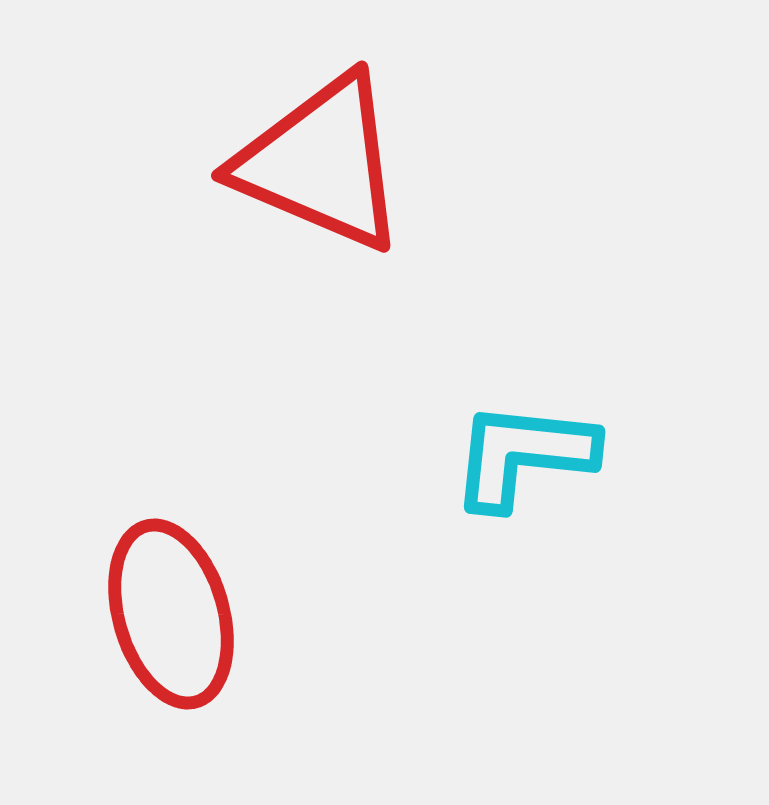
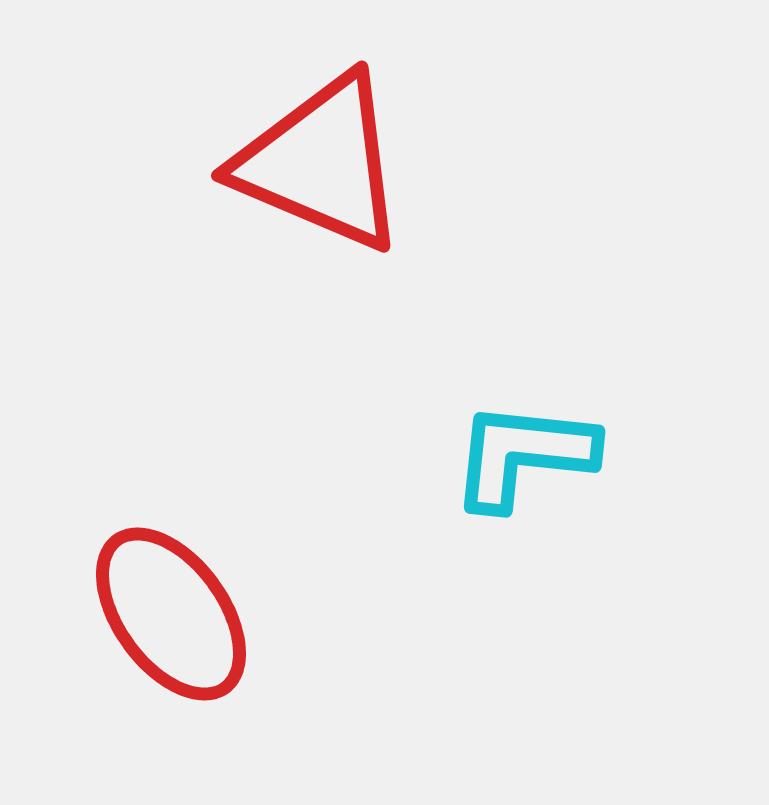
red ellipse: rotated 20 degrees counterclockwise
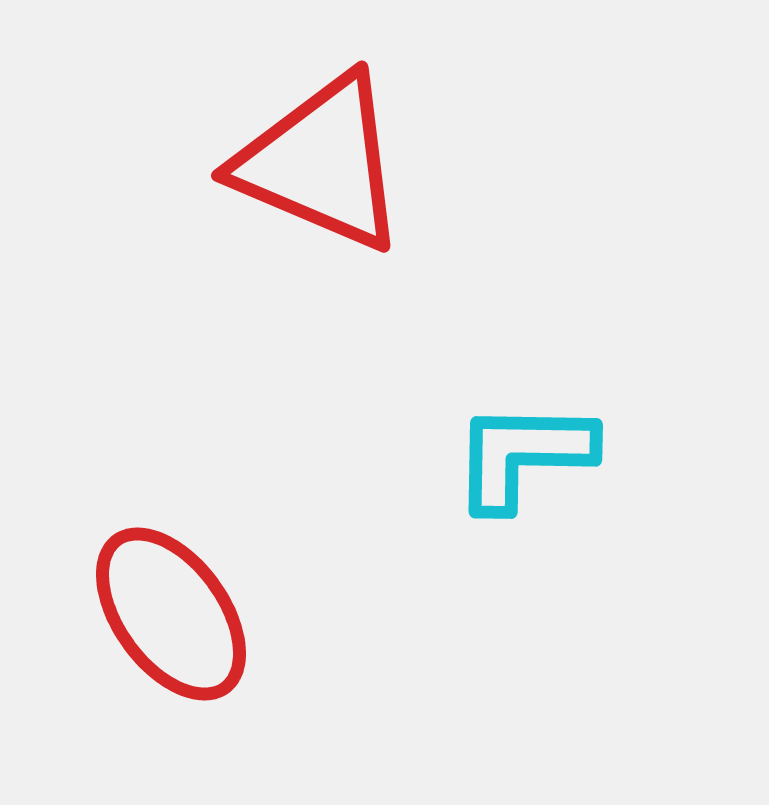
cyan L-shape: rotated 5 degrees counterclockwise
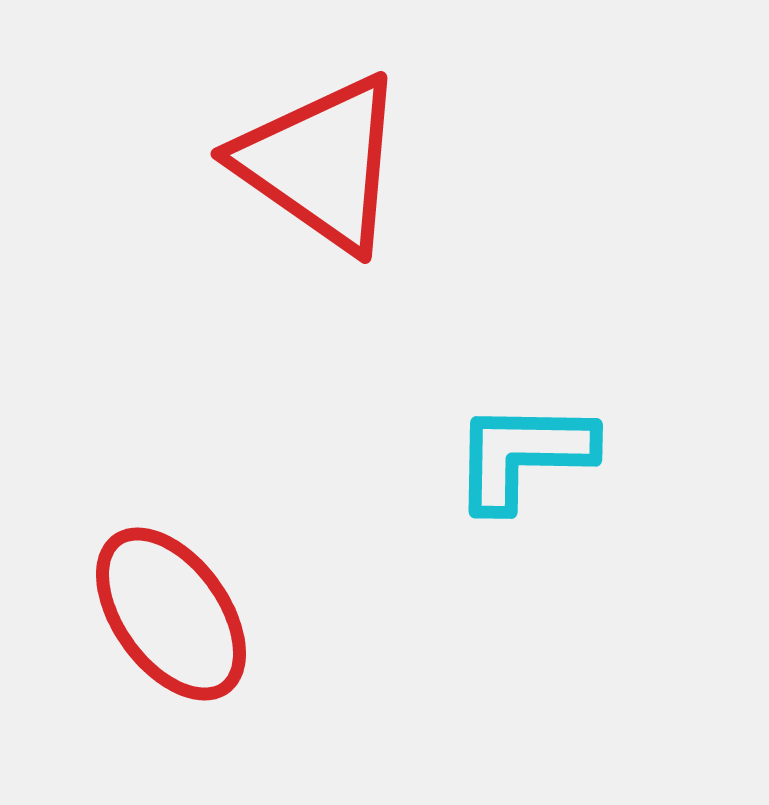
red triangle: rotated 12 degrees clockwise
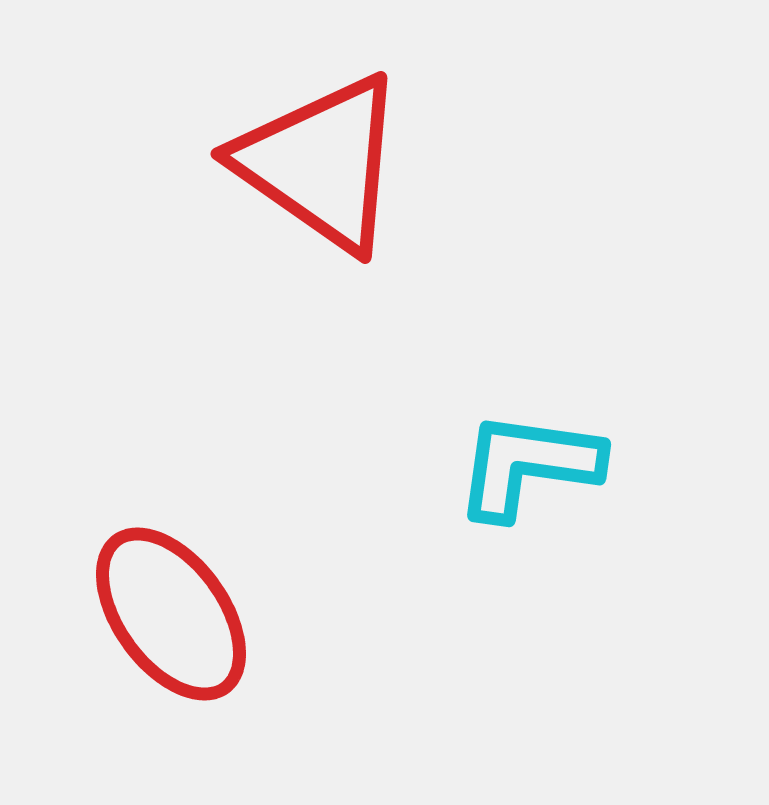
cyan L-shape: moved 5 px right, 10 px down; rotated 7 degrees clockwise
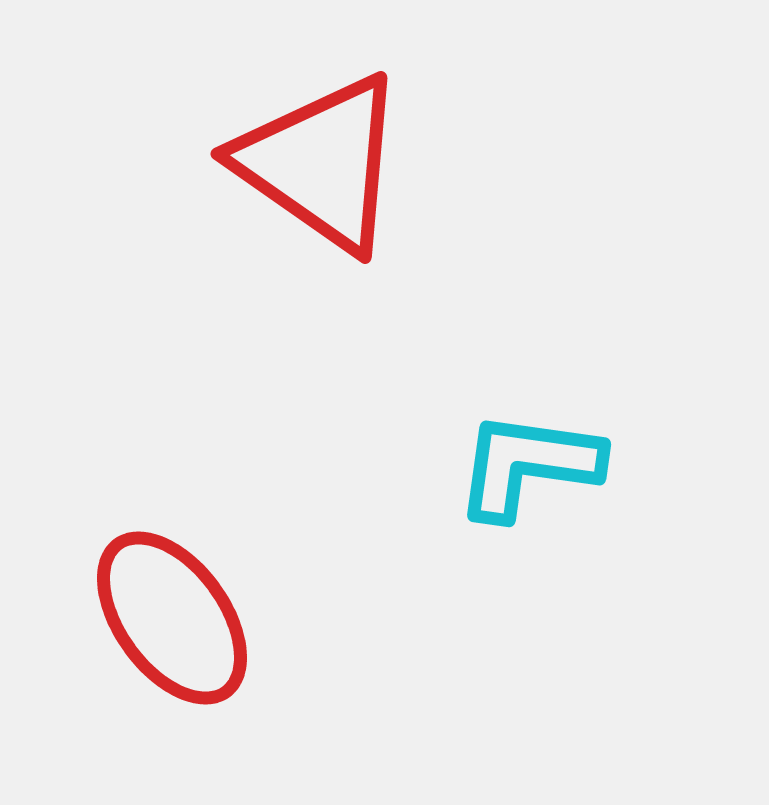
red ellipse: moved 1 px right, 4 px down
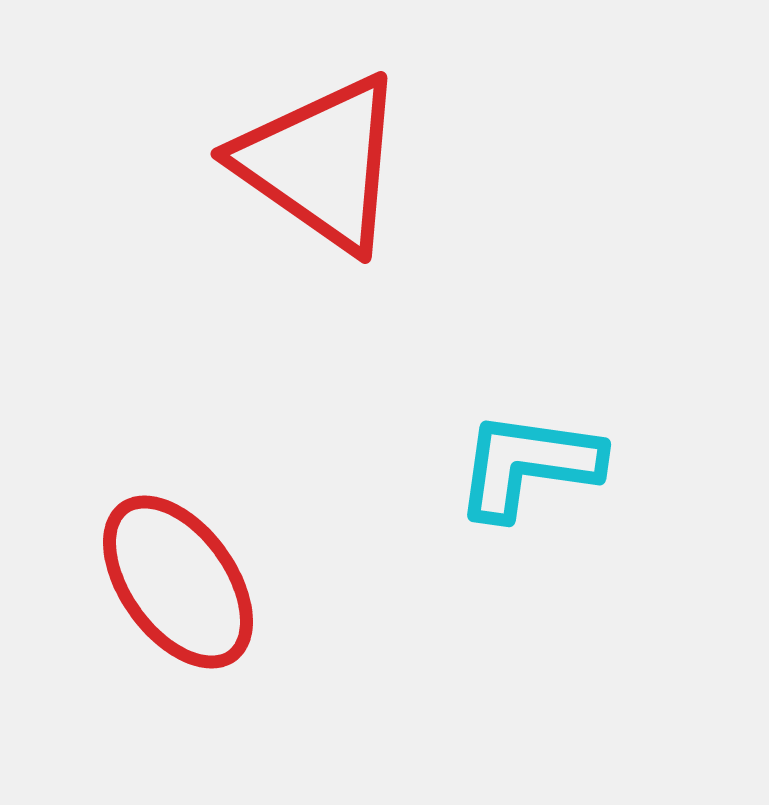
red ellipse: moved 6 px right, 36 px up
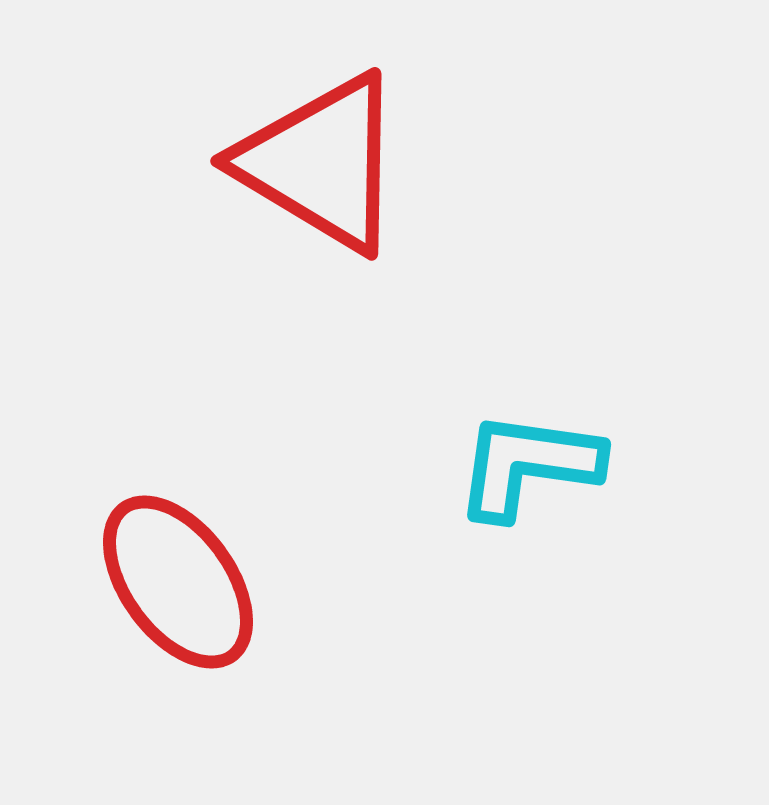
red triangle: rotated 4 degrees counterclockwise
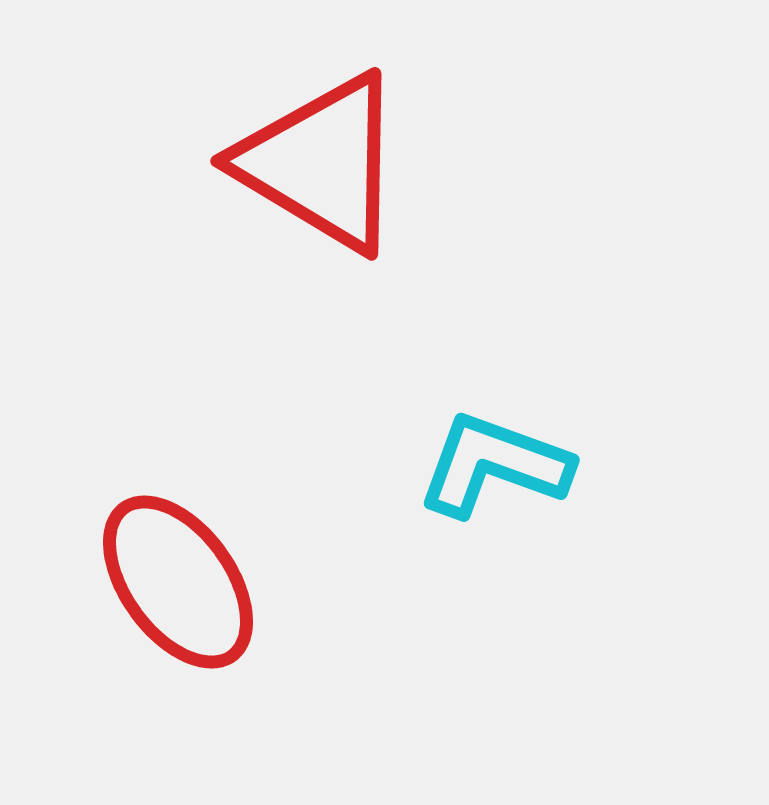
cyan L-shape: moved 34 px left; rotated 12 degrees clockwise
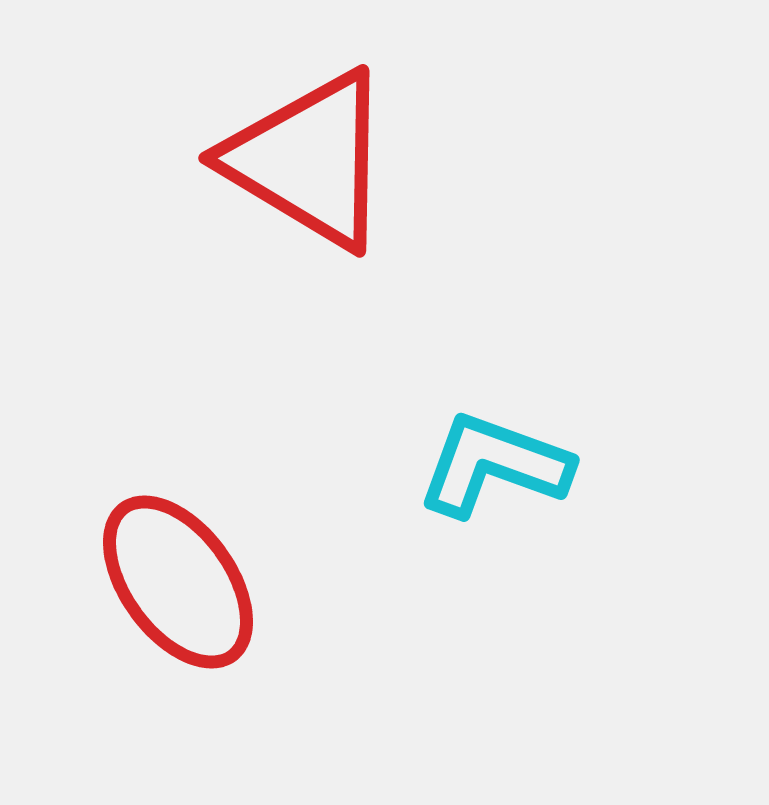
red triangle: moved 12 px left, 3 px up
